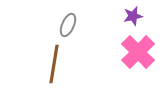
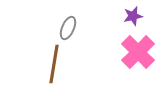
gray ellipse: moved 3 px down
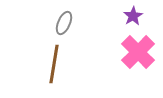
purple star: rotated 18 degrees counterclockwise
gray ellipse: moved 4 px left, 5 px up
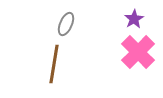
purple star: moved 1 px right, 3 px down
gray ellipse: moved 2 px right, 1 px down
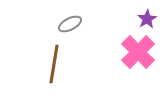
purple star: moved 13 px right
gray ellipse: moved 4 px right; rotated 40 degrees clockwise
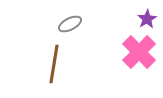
pink cross: moved 1 px right
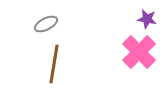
purple star: rotated 30 degrees counterclockwise
gray ellipse: moved 24 px left
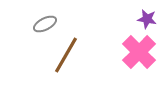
gray ellipse: moved 1 px left
brown line: moved 12 px right, 9 px up; rotated 21 degrees clockwise
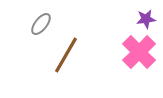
purple star: moved 1 px left; rotated 18 degrees counterclockwise
gray ellipse: moved 4 px left; rotated 25 degrees counterclockwise
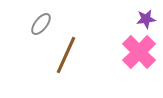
brown line: rotated 6 degrees counterclockwise
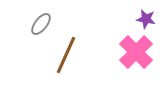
purple star: rotated 18 degrees clockwise
pink cross: moved 3 px left
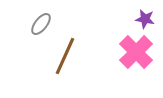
purple star: moved 1 px left
brown line: moved 1 px left, 1 px down
